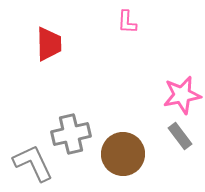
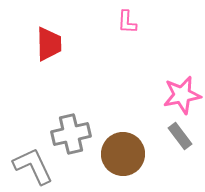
gray L-shape: moved 3 px down
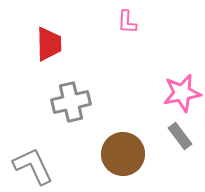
pink star: moved 2 px up
gray cross: moved 32 px up
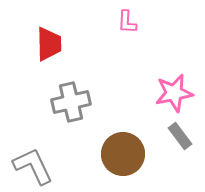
pink star: moved 8 px left
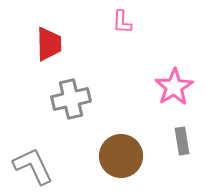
pink L-shape: moved 5 px left
pink star: moved 6 px up; rotated 21 degrees counterclockwise
gray cross: moved 3 px up
gray rectangle: moved 2 px right, 5 px down; rotated 28 degrees clockwise
brown circle: moved 2 px left, 2 px down
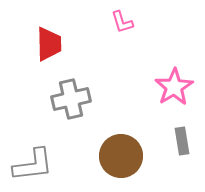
pink L-shape: rotated 20 degrees counterclockwise
gray L-shape: moved 1 px up; rotated 108 degrees clockwise
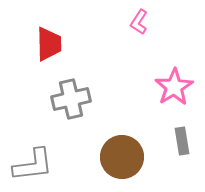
pink L-shape: moved 17 px right; rotated 50 degrees clockwise
brown circle: moved 1 px right, 1 px down
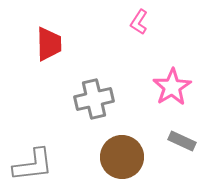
pink star: moved 2 px left
gray cross: moved 23 px right
gray rectangle: rotated 56 degrees counterclockwise
